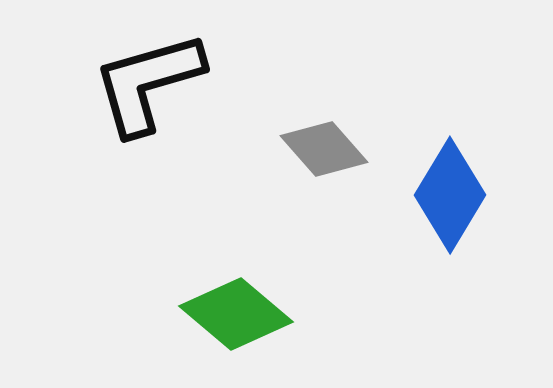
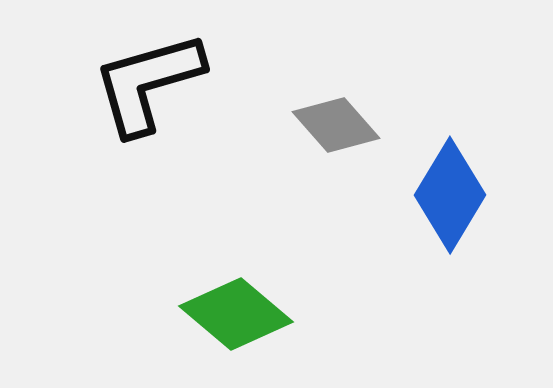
gray diamond: moved 12 px right, 24 px up
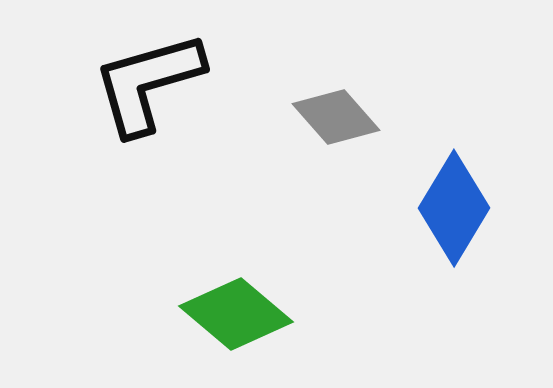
gray diamond: moved 8 px up
blue diamond: moved 4 px right, 13 px down
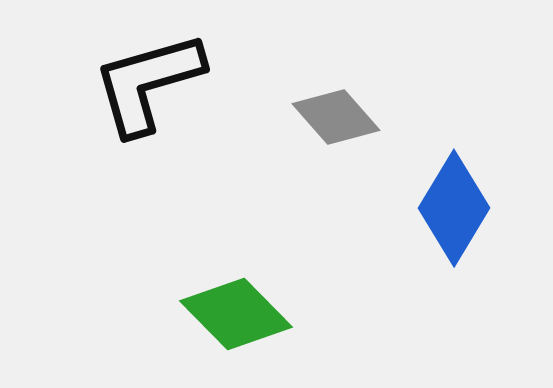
green diamond: rotated 5 degrees clockwise
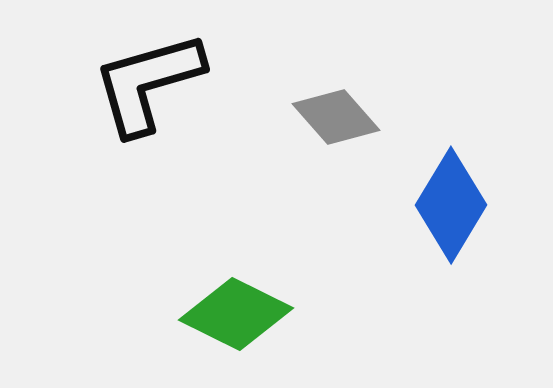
blue diamond: moved 3 px left, 3 px up
green diamond: rotated 19 degrees counterclockwise
